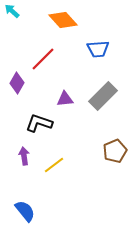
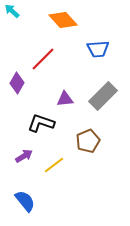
black L-shape: moved 2 px right
brown pentagon: moved 27 px left, 10 px up
purple arrow: rotated 66 degrees clockwise
blue semicircle: moved 10 px up
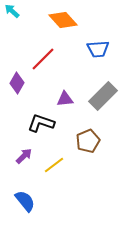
purple arrow: rotated 12 degrees counterclockwise
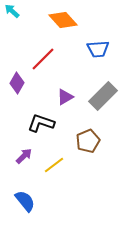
purple triangle: moved 2 px up; rotated 24 degrees counterclockwise
